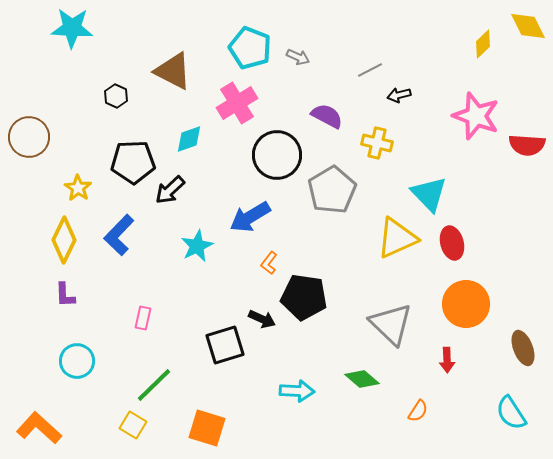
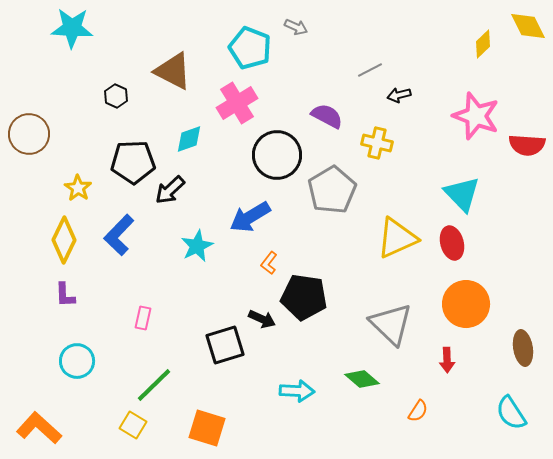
gray arrow at (298, 57): moved 2 px left, 30 px up
brown circle at (29, 137): moved 3 px up
cyan triangle at (429, 194): moved 33 px right
brown ellipse at (523, 348): rotated 12 degrees clockwise
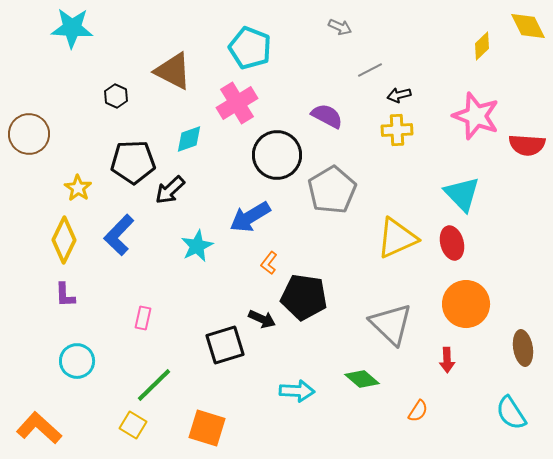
gray arrow at (296, 27): moved 44 px right
yellow diamond at (483, 44): moved 1 px left, 2 px down
yellow cross at (377, 143): moved 20 px right, 13 px up; rotated 16 degrees counterclockwise
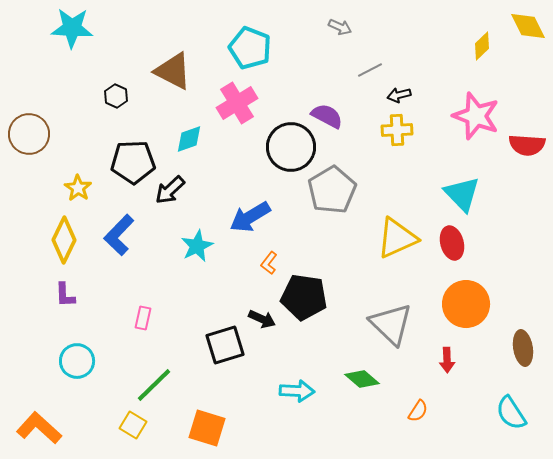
black circle at (277, 155): moved 14 px right, 8 px up
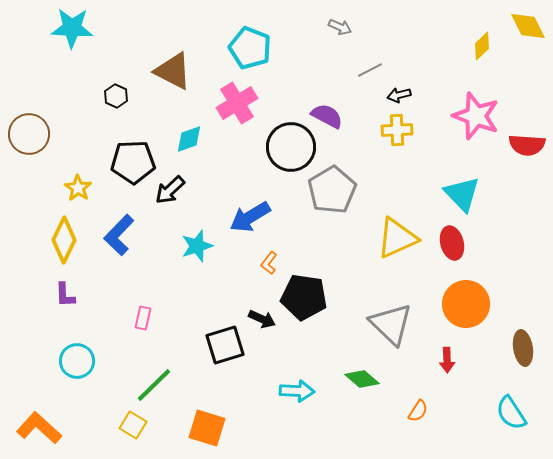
cyan star at (197, 246): rotated 8 degrees clockwise
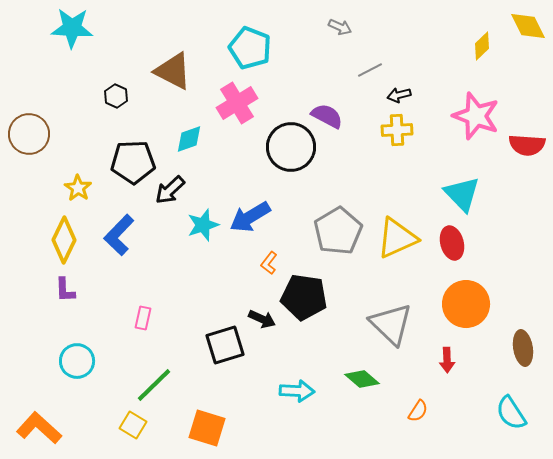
gray pentagon at (332, 190): moved 6 px right, 41 px down
cyan star at (197, 246): moved 6 px right, 21 px up
purple L-shape at (65, 295): moved 5 px up
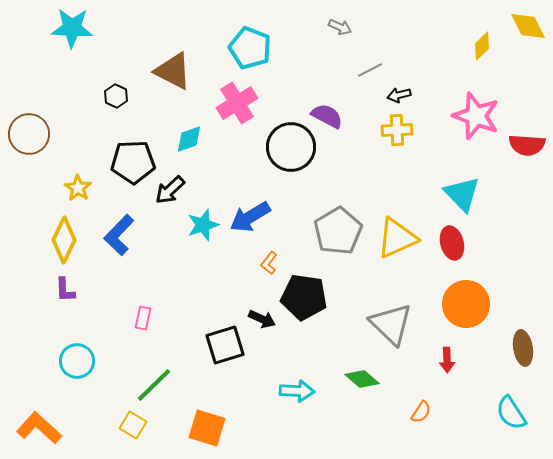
orange semicircle at (418, 411): moved 3 px right, 1 px down
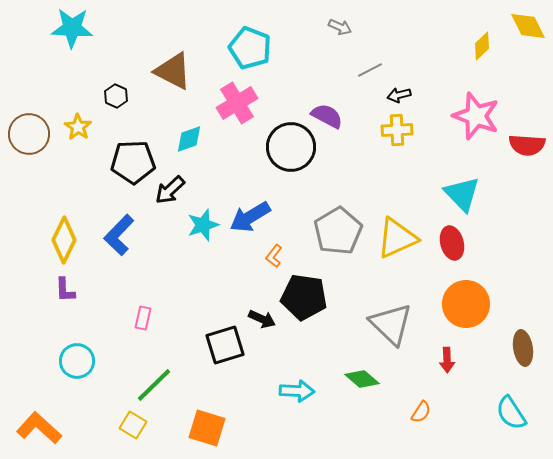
yellow star at (78, 188): moved 61 px up
orange L-shape at (269, 263): moved 5 px right, 7 px up
